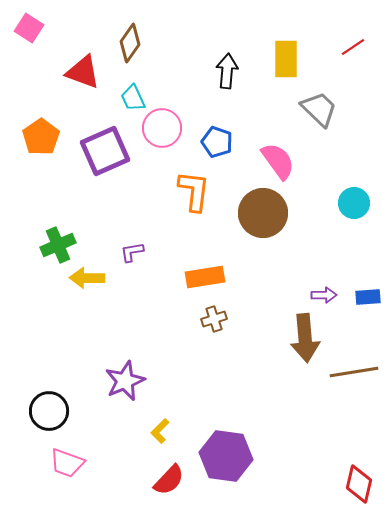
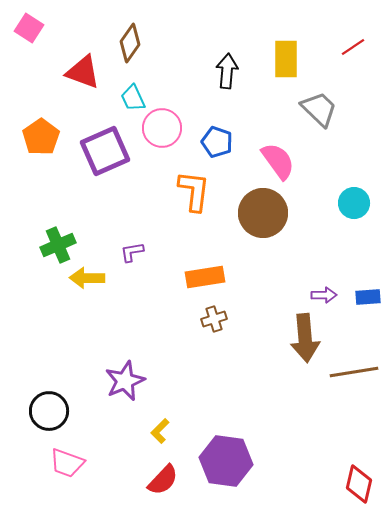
purple hexagon: moved 5 px down
red semicircle: moved 6 px left
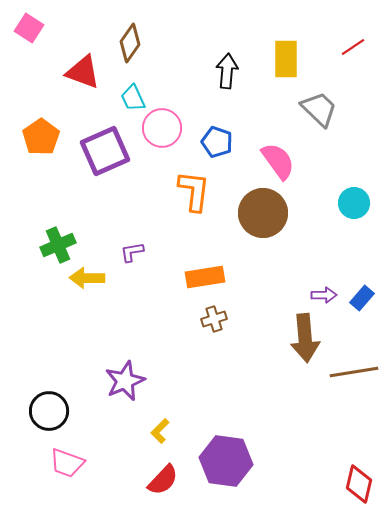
blue rectangle: moved 6 px left, 1 px down; rotated 45 degrees counterclockwise
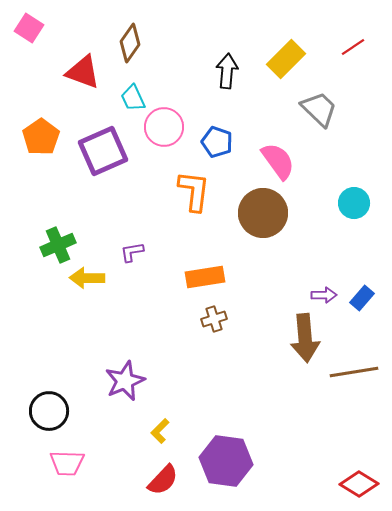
yellow rectangle: rotated 45 degrees clockwise
pink circle: moved 2 px right, 1 px up
purple square: moved 2 px left
pink trapezoid: rotated 18 degrees counterclockwise
red diamond: rotated 72 degrees counterclockwise
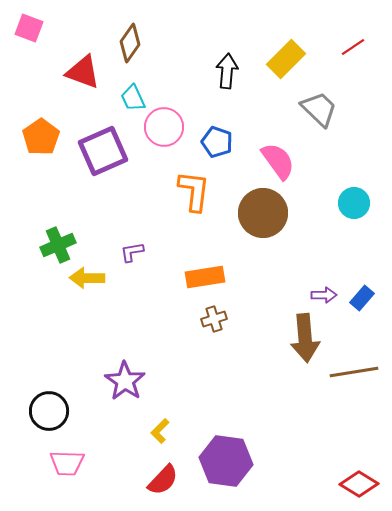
pink square: rotated 12 degrees counterclockwise
purple star: rotated 15 degrees counterclockwise
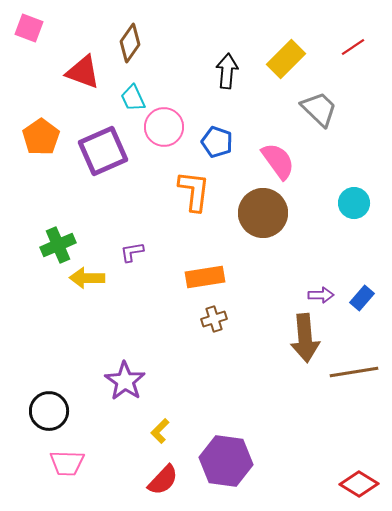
purple arrow: moved 3 px left
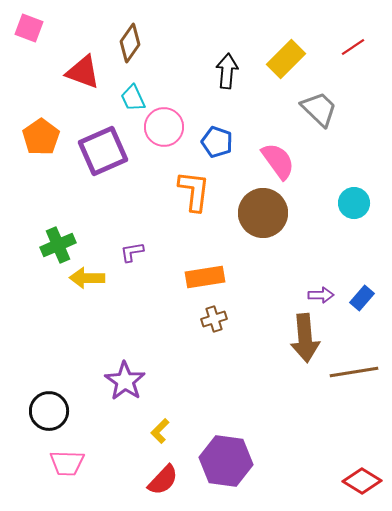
red diamond: moved 3 px right, 3 px up
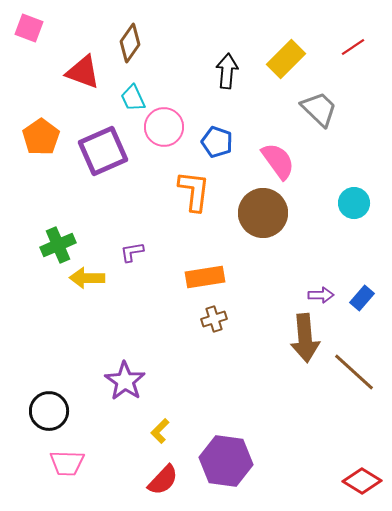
brown line: rotated 51 degrees clockwise
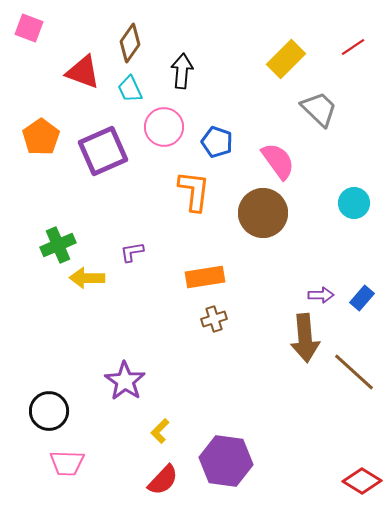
black arrow: moved 45 px left
cyan trapezoid: moved 3 px left, 9 px up
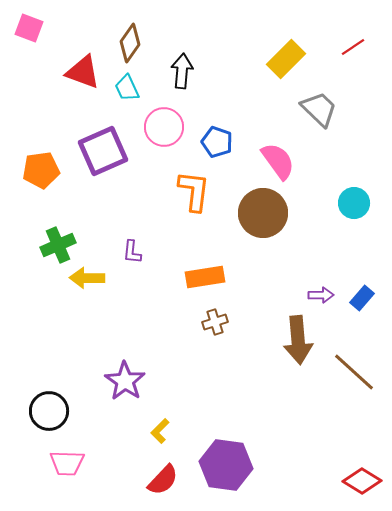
cyan trapezoid: moved 3 px left, 1 px up
orange pentagon: moved 33 px down; rotated 27 degrees clockwise
purple L-shape: rotated 75 degrees counterclockwise
brown cross: moved 1 px right, 3 px down
brown arrow: moved 7 px left, 2 px down
purple hexagon: moved 4 px down
